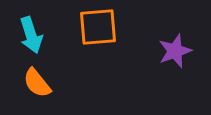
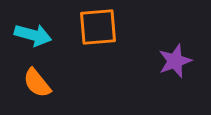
cyan arrow: moved 2 px right; rotated 57 degrees counterclockwise
purple star: moved 10 px down
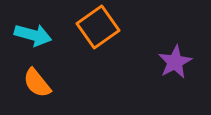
orange square: rotated 30 degrees counterclockwise
purple star: moved 1 px down; rotated 8 degrees counterclockwise
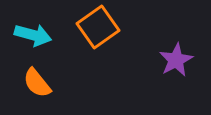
purple star: moved 1 px right, 2 px up
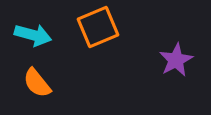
orange square: rotated 12 degrees clockwise
